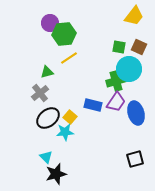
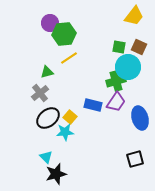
cyan circle: moved 1 px left, 2 px up
blue ellipse: moved 4 px right, 5 px down
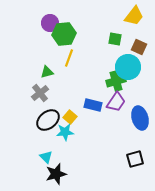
green square: moved 4 px left, 8 px up
yellow line: rotated 36 degrees counterclockwise
black ellipse: moved 2 px down
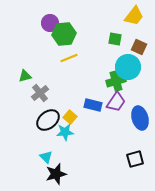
yellow line: rotated 48 degrees clockwise
green triangle: moved 22 px left, 4 px down
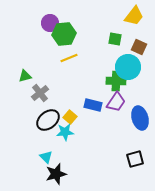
green cross: rotated 18 degrees clockwise
